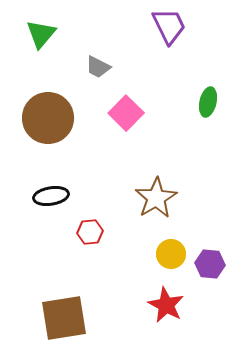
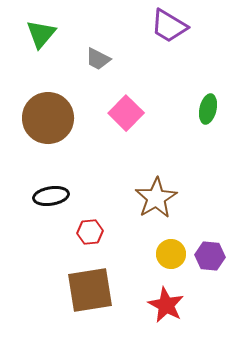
purple trapezoid: rotated 147 degrees clockwise
gray trapezoid: moved 8 px up
green ellipse: moved 7 px down
purple hexagon: moved 8 px up
brown square: moved 26 px right, 28 px up
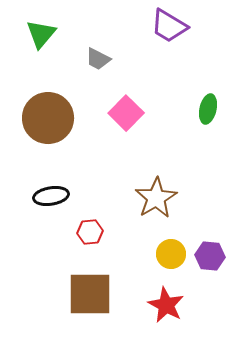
brown square: moved 4 px down; rotated 9 degrees clockwise
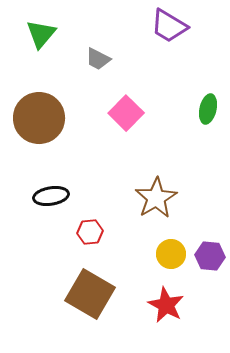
brown circle: moved 9 px left
brown square: rotated 30 degrees clockwise
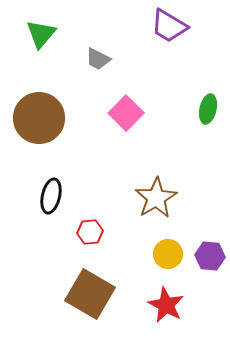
black ellipse: rotated 68 degrees counterclockwise
yellow circle: moved 3 px left
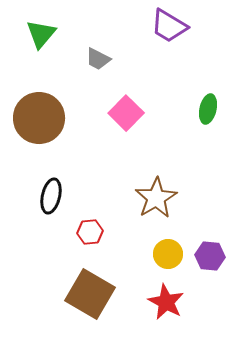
red star: moved 3 px up
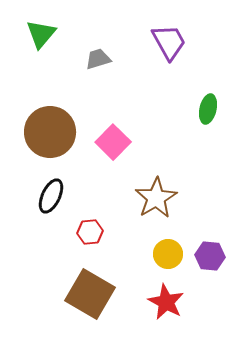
purple trapezoid: moved 16 px down; rotated 150 degrees counterclockwise
gray trapezoid: rotated 136 degrees clockwise
pink square: moved 13 px left, 29 px down
brown circle: moved 11 px right, 14 px down
black ellipse: rotated 12 degrees clockwise
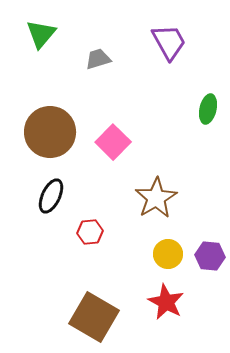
brown square: moved 4 px right, 23 px down
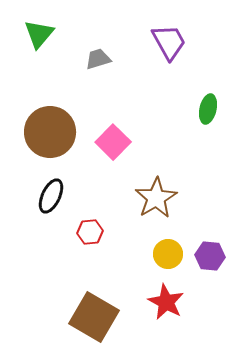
green triangle: moved 2 px left
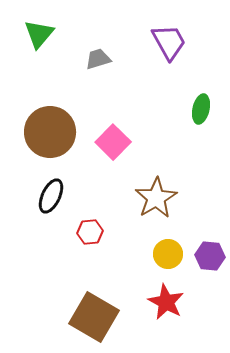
green ellipse: moved 7 px left
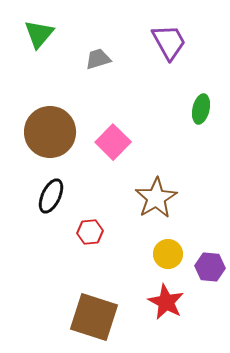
purple hexagon: moved 11 px down
brown square: rotated 12 degrees counterclockwise
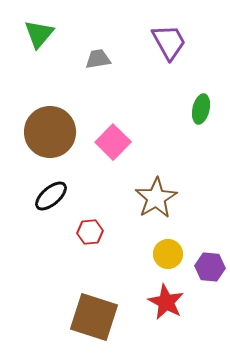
gray trapezoid: rotated 8 degrees clockwise
black ellipse: rotated 24 degrees clockwise
